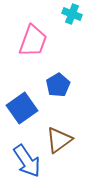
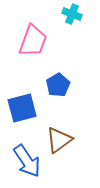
blue square: rotated 20 degrees clockwise
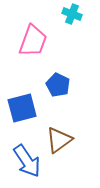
blue pentagon: rotated 15 degrees counterclockwise
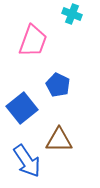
blue square: rotated 24 degrees counterclockwise
brown triangle: rotated 36 degrees clockwise
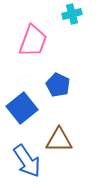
cyan cross: rotated 36 degrees counterclockwise
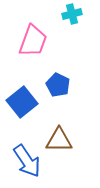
blue square: moved 6 px up
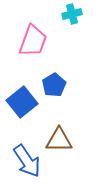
blue pentagon: moved 4 px left; rotated 15 degrees clockwise
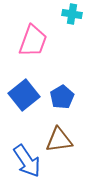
cyan cross: rotated 24 degrees clockwise
blue pentagon: moved 8 px right, 12 px down
blue square: moved 2 px right, 7 px up
brown triangle: rotated 8 degrees counterclockwise
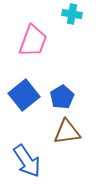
brown triangle: moved 8 px right, 8 px up
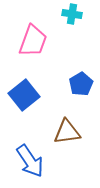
blue pentagon: moved 19 px right, 13 px up
blue arrow: moved 3 px right
